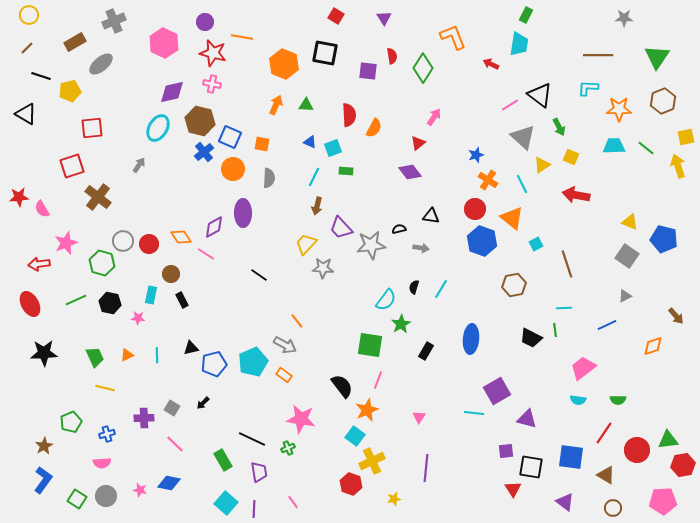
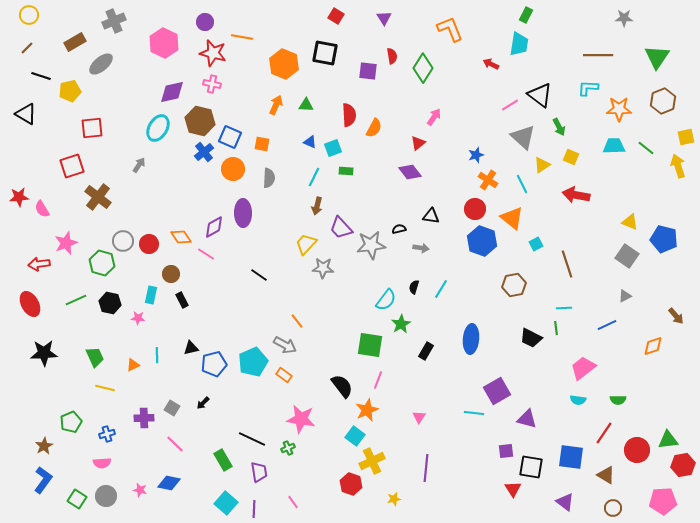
orange L-shape at (453, 37): moved 3 px left, 8 px up
green line at (555, 330): moved 1 px right, 2 px up
orange triangle at (127, 355): moved 6 px right, 10 px down
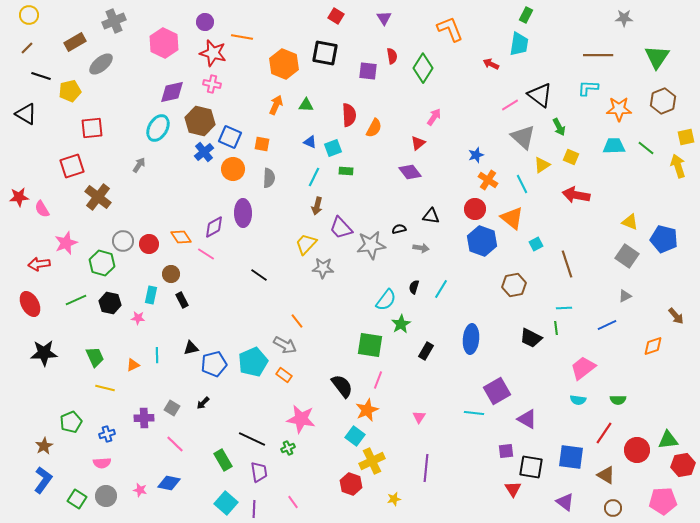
purple triangle at (527, 419): rotated 15 degrees clockwise
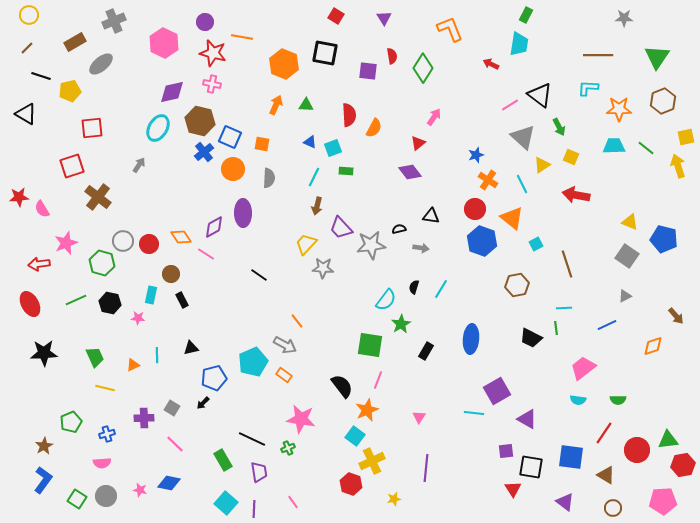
brown hexagon at (514, 285): moved 3 px right
blue pentagon at (214, 364): moved 14 px down
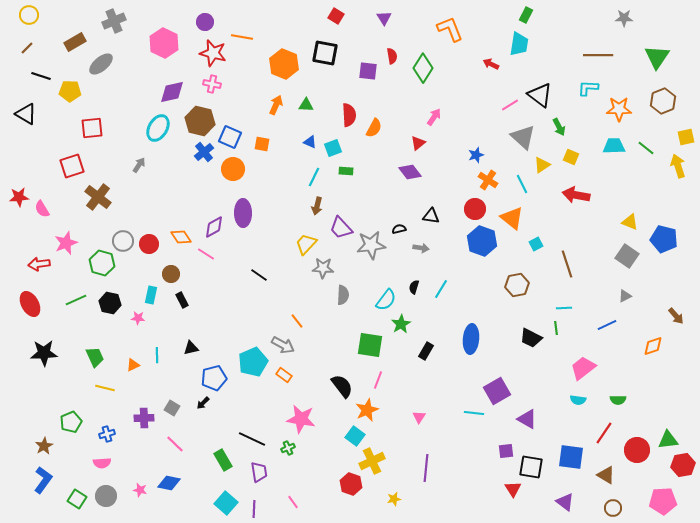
yellow pentagon at (70, 91): rotated 15 degrees clockwise
gray semicircle at (269, 178): moved 74 px right, 117 px down
gray arrow at (285, 345): moved 2 px left
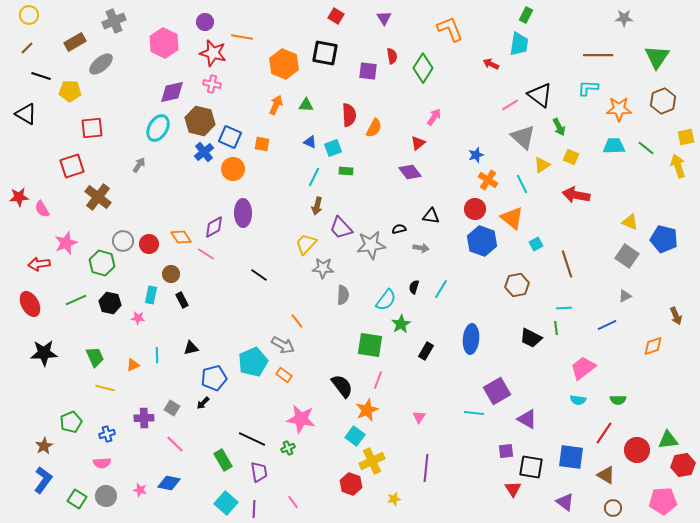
brown arrow at (676, 316): rotated 18 degrees clockwise
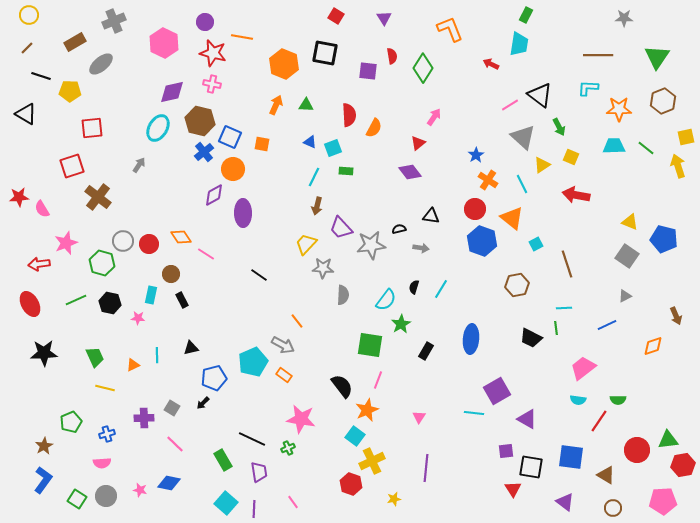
blue star at (476, 155): rotated 14 degrees counterclockwise
purple diamond at (214, 227): moved 32 px up
red line at (604, 433): moved 5 px left, 12 px up
